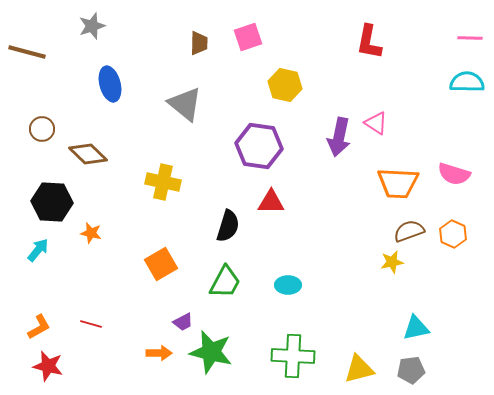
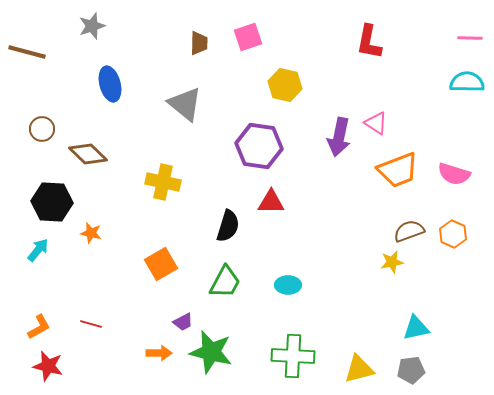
orange trapezoid: moved 13 px up; rotated 24 degrees counterclockwise
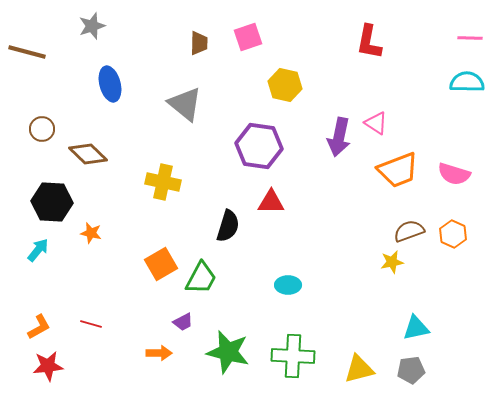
green trapezoid: moved 24 px left, 4 px up
green star: moved 17 px right
red star: rotated 20 degrees counterclockwise
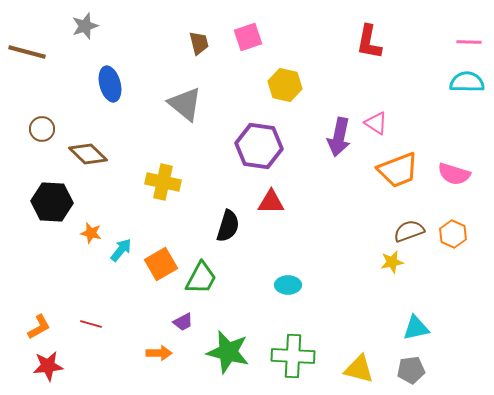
gray star: moved 7 px left
pink line: moved 1 px left, 4 px down
brown trapezoid: rotated 15 degrees counterclockwise
cyan arrow: moved 83 px right
yellow triangle: rotated 28 degrees clockwise
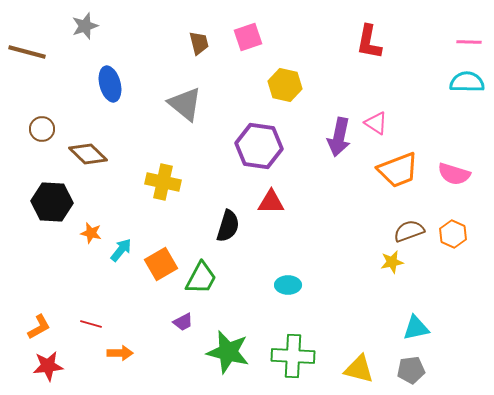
orange arrow: moved 39 px left
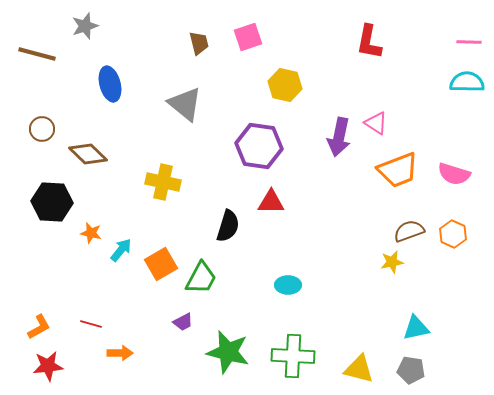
brown line: moved 10 px right, 2 px down
gray pentagon: rotated 16 degrees clockwise
